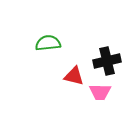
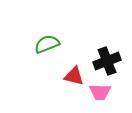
green semicircle: moved 1 px left, 1 px down; rotated 15 degrees counterclockwise
black cross: rotated 8 degrees counterclockwise
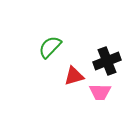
green semicircle: moved 3 px right, 3 px down; rotated 25 degrees counterclockwise
red triangle: rotated 30 degrees counterclockwise
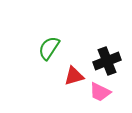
green semicircle: moved 1 px left, 1 px down; rotated 10 degrees counterclockwise
pink trapezoid: rotated 25 degrees clockwise
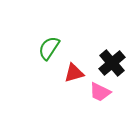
black cross: moved 5 px right, 2 px down; rotated 20 degrees counterclockwise
red triangle: moved 3 px up
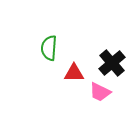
green semicircle: rotated 30 degrees counterclockwise
red triangle: rotated 15 degrees clockwise
